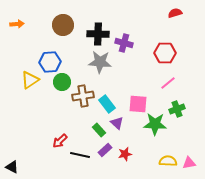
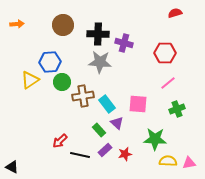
green star: moved 15 px down
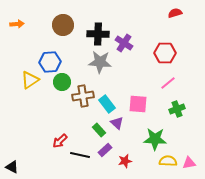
purple cross: rotated 18 degrees clockwise
red star: moved 7 px down
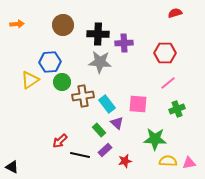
purple cross: rotated 36 degrees counterclockwise
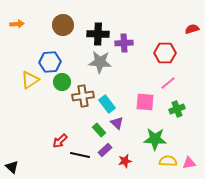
red semicircle: moved 17 px right, 16 px down
pink square: moved 7 px right, 2 px up
black triangle: rotated 16 degrees clockwise
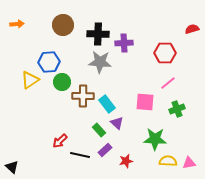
blue hexagon: moved 1 px left
brown cross: rotated 10 degrees clockwise
red star: moved 1 px right
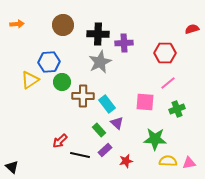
gray star: rotated 30 degrees counterclockwise
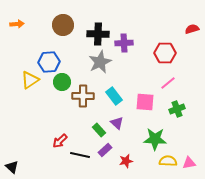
cyan rectangle: moved 7 px right, 8 px up
